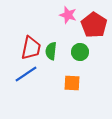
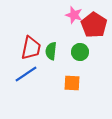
pink star: moved 6 px right
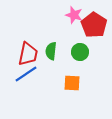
red trapezoid: moved 3 px left, 6 px down
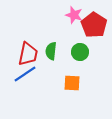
blue line: moved 1 px left
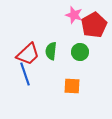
red pentagon: rotated 10 degrees clockwise
red trapezoid: rotated 35 degrees clockwise
blue line: rotated 75 degrees counterclockwise
orange square: moved 3 px down
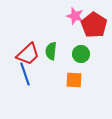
pink star: moved 1 px right, 1 px down
red pentagon: rotated 10 degrees counterclockwise
green circle: moved 1 px right, 2 px down
orange square: moved 2 px right, 6 px up
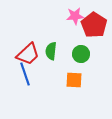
pink star: rotated 24 degrees counterclockwise
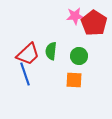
red pentagon: moved 2 px up
green circle: moved 2 px left, 2 px down
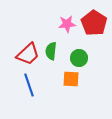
pink star: moved 8 px left, 8 px down
green circle: moved 2 px down
blue line: moved 4 px right, 11 px down
orange square: moved 3 px left, 1 px up
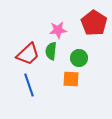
pink star: moved 9 px left, 6 px down
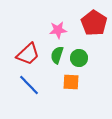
green semicircle: moved 6 px right, 4 px down; rotated 12 degrees clockwise
orange square: moved 3 px down
blue line: rotated 25 degrees counterclockwise
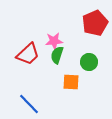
red pentagon: moved 1 px right; rotated 15 degrees clockwise
pink star: moved 4 px left, 11 px down
green circle: moved 10 px right, 4 px down
blue line: moved 19 px down
